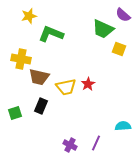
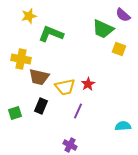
yellow trapezoid: moved 1 px left
purple line: moved 18 px left, 32 px up
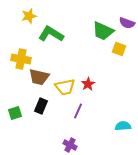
purple semicircle: moved 4 px right, 8 px down; rotated 21 degrees counterclockwise
green trapezoid: moved 2 px down
green L-shape: rotated 10 degrees clockwise
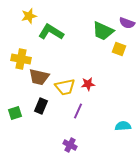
green L-shape: moved 2 px up
red star: rotated 24 degrees clockwise
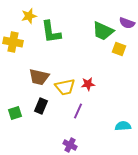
green L-shape: rotated 130 degrees counterclockwise
yellow cross: moved 8 px left, 17 px up
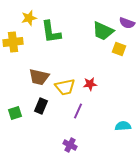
yellow star: moved 2 px down
yellow cross: rotated 18 degrees counterclockwise
red star: moved 2 px right
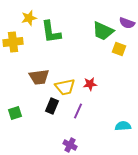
brown trapezoid: rotated 20 degrees counterclockwise
black rectangle: moved 11 px right
